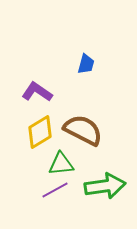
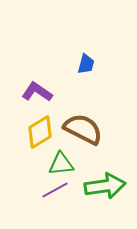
brown semicircle: moved 1 px up
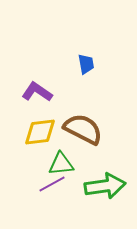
blue trapezoid: rotated 25 degrees counterclockwise
yellow diamond: rotated 24 degrees clockwise
purple line: moved 3 px left, 6 px up
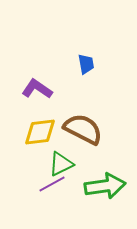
purple L-shape: moved 3 px up
green triangle: rotated 20 degrees counterclockwise
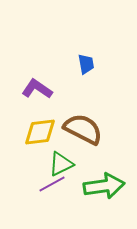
green arrow: moved 1 px left
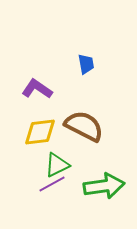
brown semicircle: moved 1 px right, 3 px up
green triangle: moved 4 px left, 1 px down
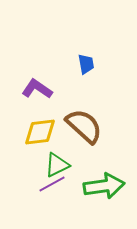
brown semicircle: rotated 15 degrees clockwise
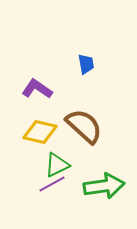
yellow diamond: rotated 20 degrees clockwise
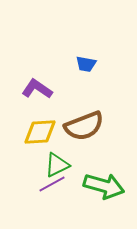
blue trapezoid: rotated 110 degrees clockwise
brown semicircle: rotated 117 degrees clockwise
yellow diamond: rotated 16 degrees counterclockwise
green arrow: rotated 24 degrees clockwise
